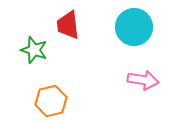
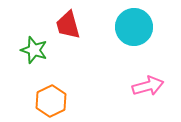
red trapezoid: rotated 8 degrees counterclockwise
pink arrow: moved 5 px right, 6 px down; rotated 24 degrees counterclockwise
orange hexagon: rotated 12 degrees counterclockwise
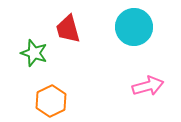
red trapezoid: moved 4 px down
green star: moved 3 px down
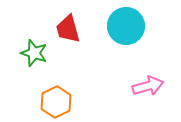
cyan circle: moved 8 px left, 1 px up
orange hexagon: moved 5 px right, 1 px down
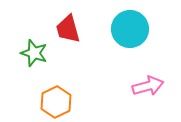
cyan circle: moved 4 px right, 3 px down
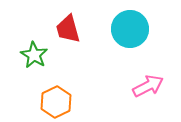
green star: moved 2 px down; rotated 12 degrees clockwise
pink arrow: rotated 12 degrees counterclockwise
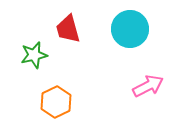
green star: rotated 28 degrees clockwise
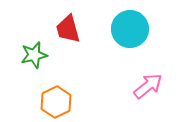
pink arrow: rotated 12 degrees counterclockwise
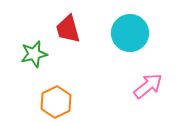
cyan circle: moved 4 px down
green star: moved 1 px up
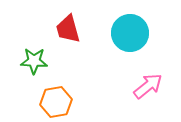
green star: moved 7 px down; rotated 16 degrees clockwise
orange hexagon: rotated 16 degrees clockwise
